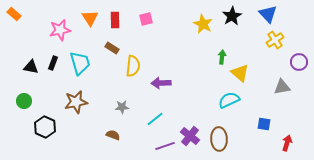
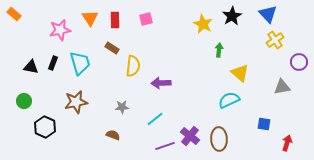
green arrow: moved 3 px left, 7 px up
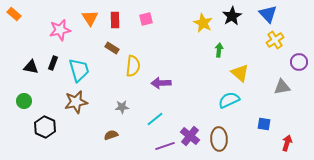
yellow star: moved 1 px up
cyan trapezoid: moved 1 px left, 7 px down
brown semicircle: moved 2 px left; rotated 40 degrees counterclockwise
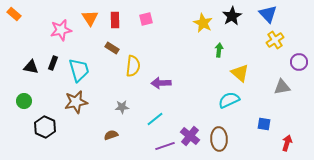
pink star: moved 1 px right
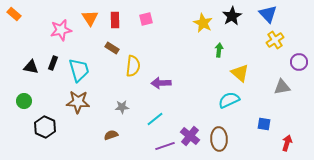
brown star: moved 2 px right; rotated 15 degrees clockwise
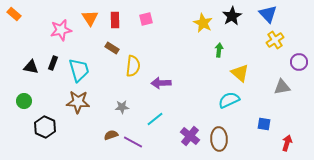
purple line: moved 32 px left, 4 px up; rotated 48 degrees clockwise
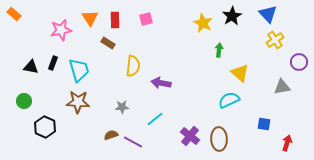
brown rectangle: moved 4 px left, 5 px up
purple arrow: rotated 12 degrees clockwise
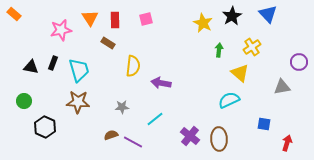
yellow cross: moved 23 px left, 7 px down
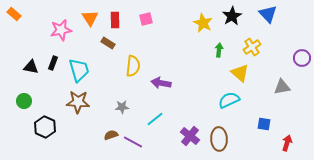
purple circle: moved 3 px right, 4 px up
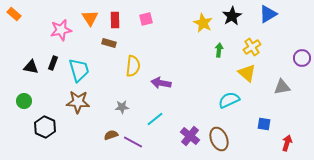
blue triangle: rotated 42 degrees clockwise
brown rectangle: moved 1 px right; rotated 16 degrees counterclockwise
yellow triangle: moved 7 px right
brown ellipse: rotated 20 degrees counterclockwise
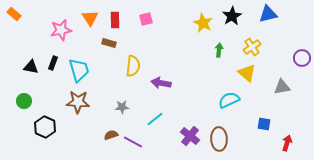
blue triangle: rotated 18 degrees clockwise
brown ellipse: rotated 20 degrees clockwise
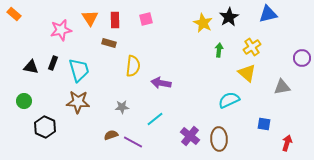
black star: moved 3 px left, 1 px down
